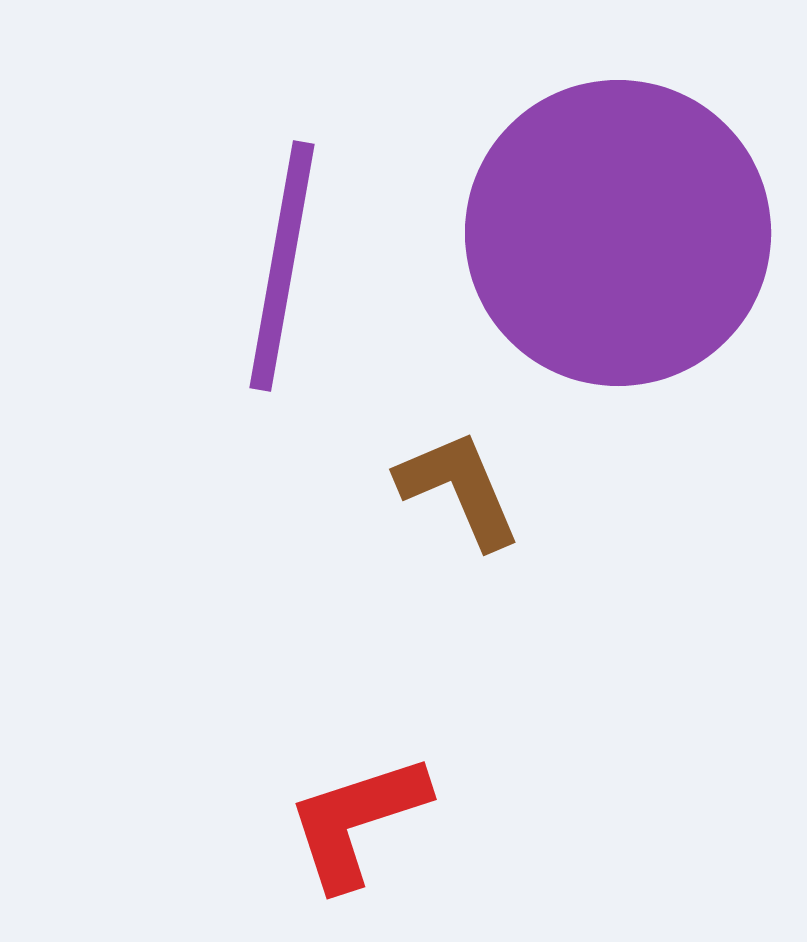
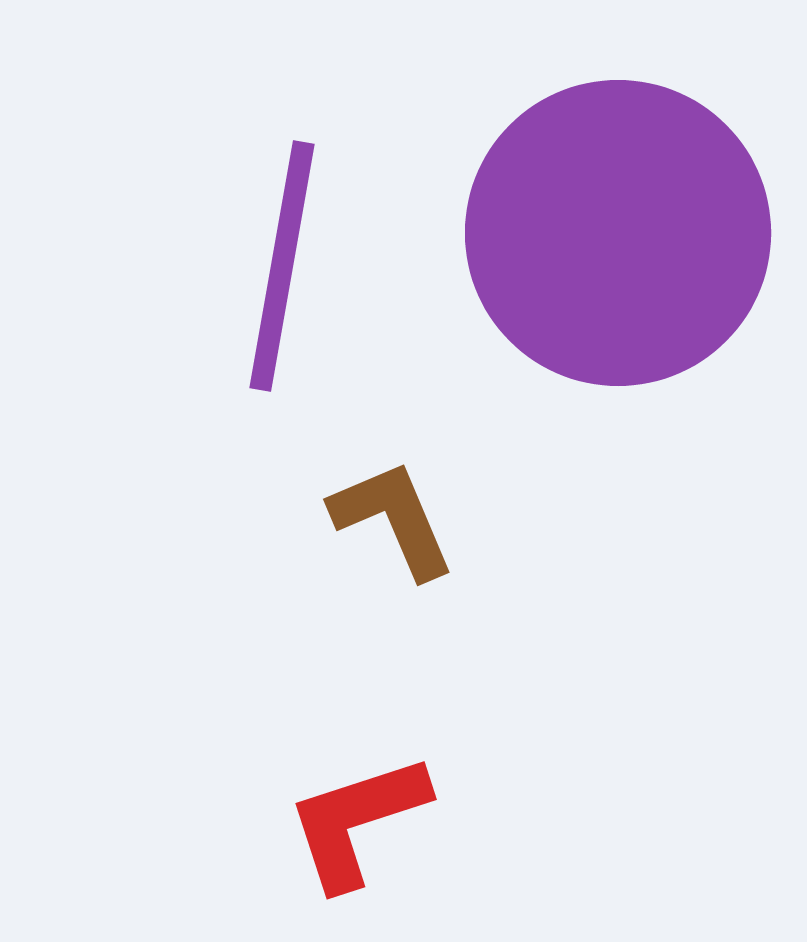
brown L-shape: moved 66 px left, 30 px down
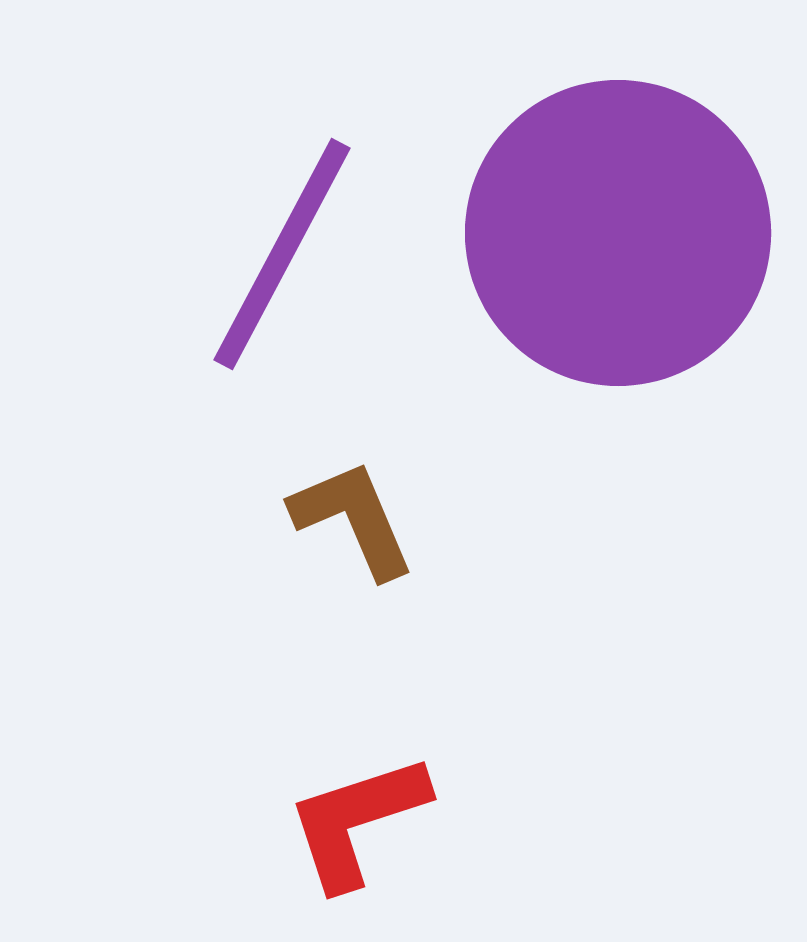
purple line: moved 12 px up; rotated 18 degrees clockwise
brown L-shape: moved 40 px left
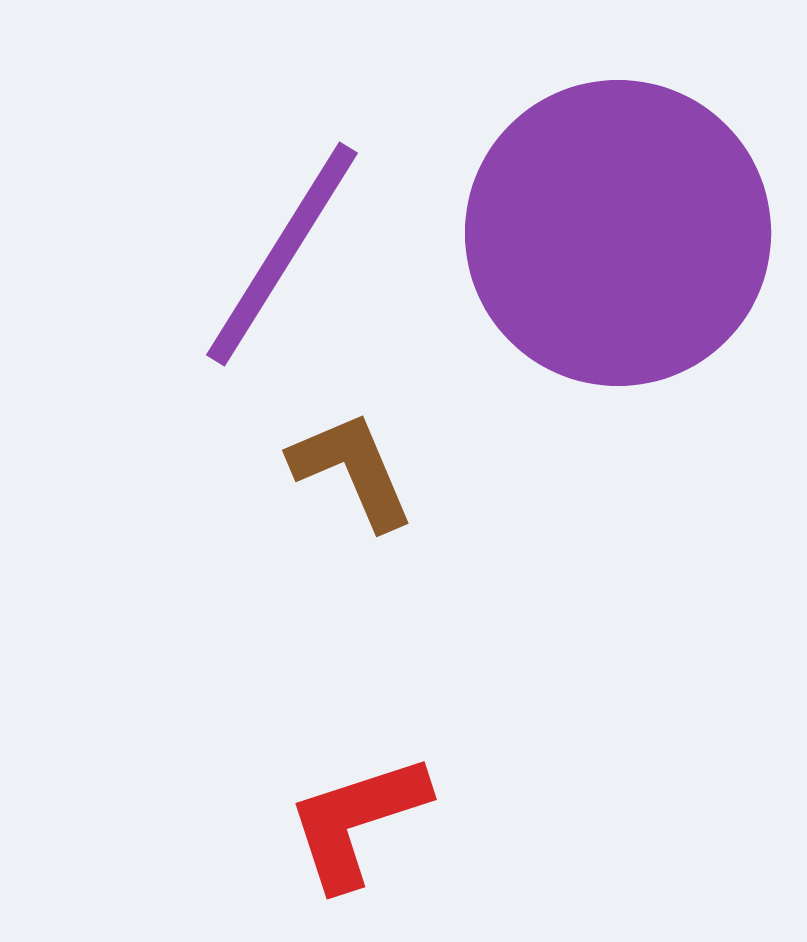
purple line: rotated 4 degrees clockwise
brown L-shape: moved 1 px left, 49 px up
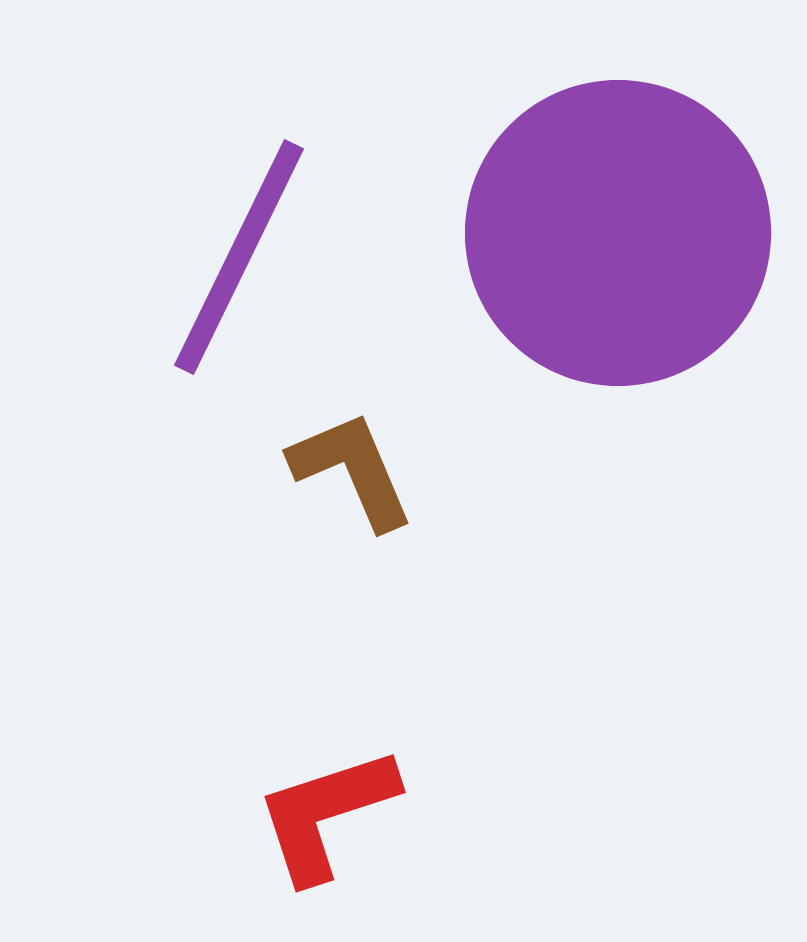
purple line: moved 43 px left, 3 px down; rotated 6 degrees counterclockwise
red L-shape: moved 31 px left, 7 px up
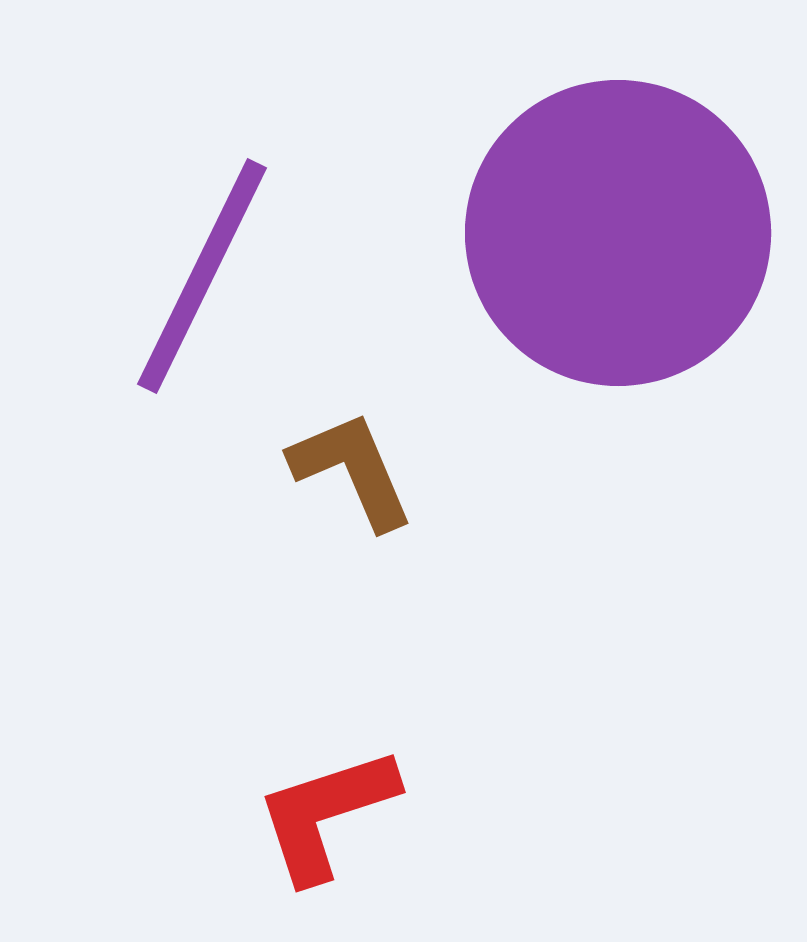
purple line: moved 37 px left, 19 px down
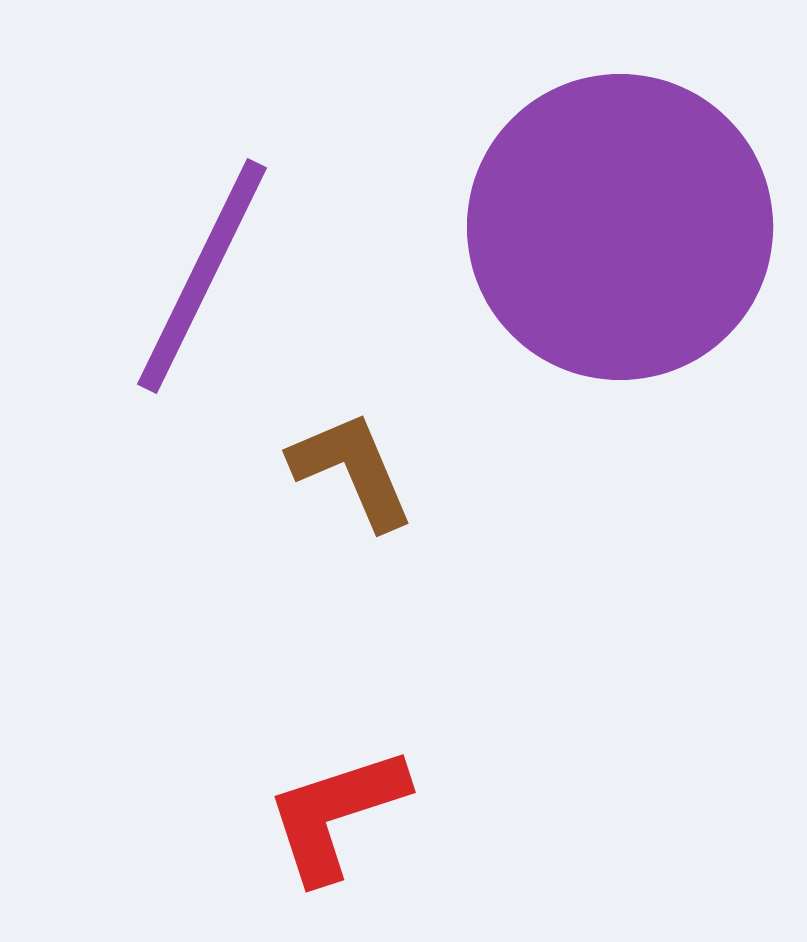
purple circle: moved 2 px right, 6 px up
red L-shape: moved 10 px right
